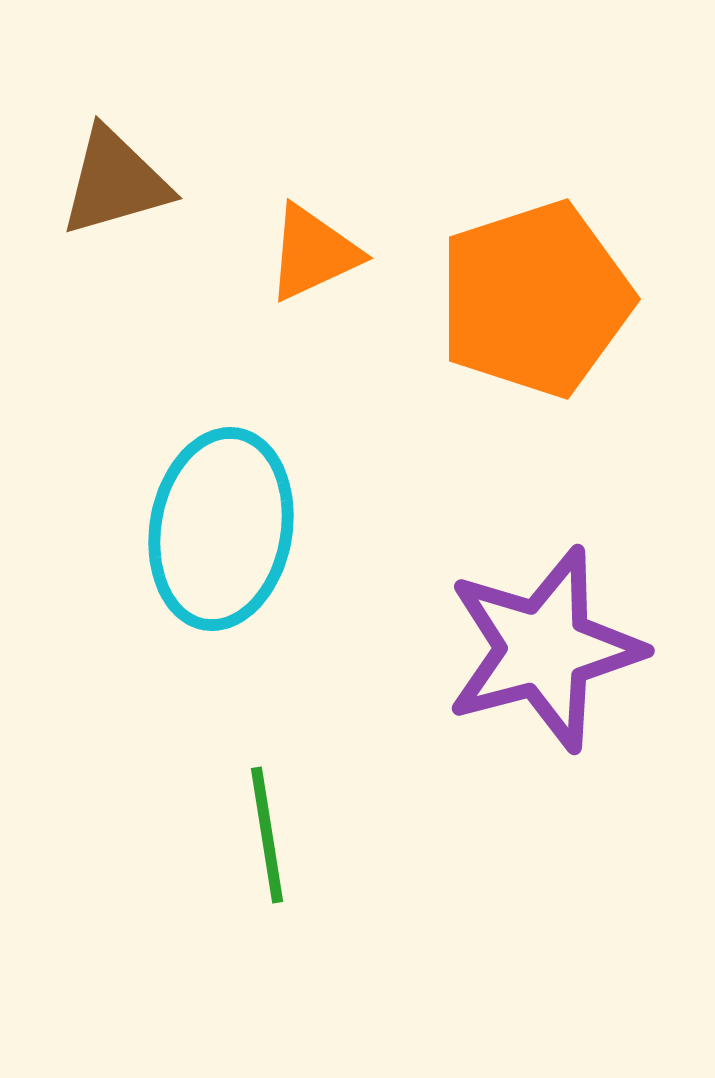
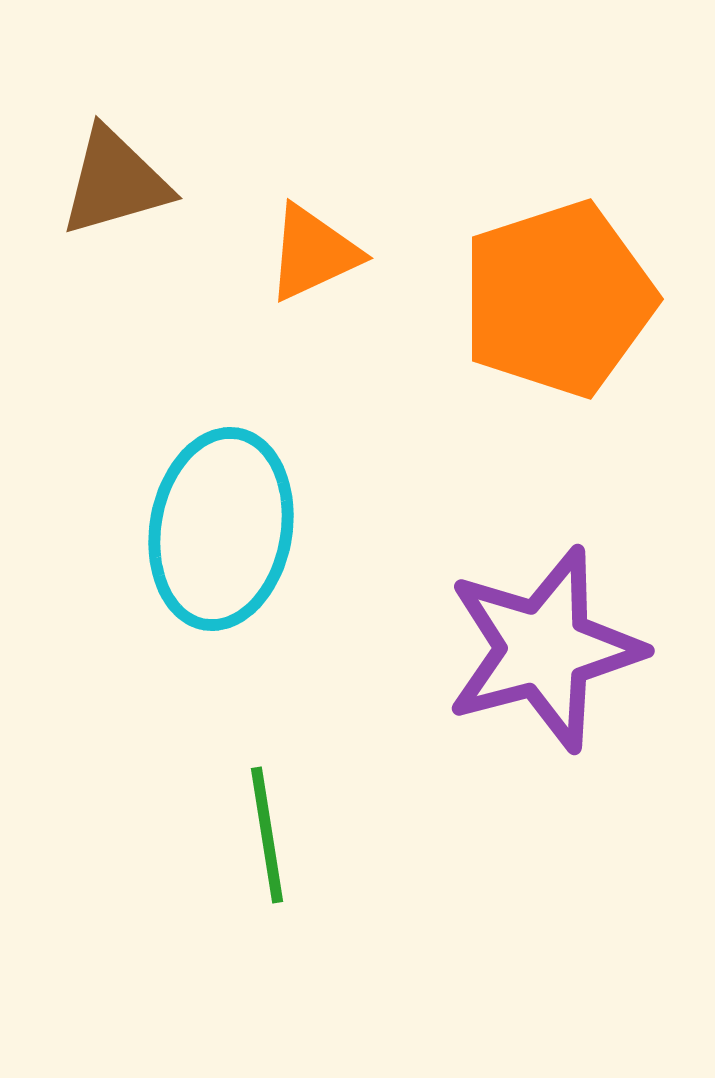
orange pentagon: moved 23 px right
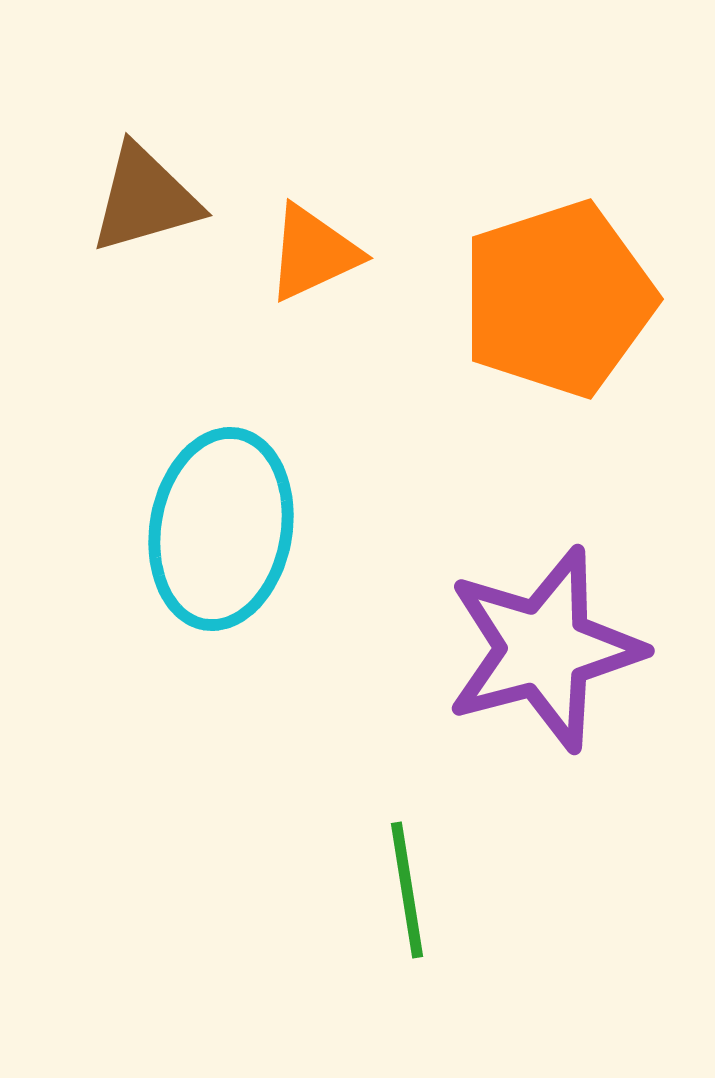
brown triangle: moved 30 px right, 17 px down
green line: moved 140 px right, 55 px down
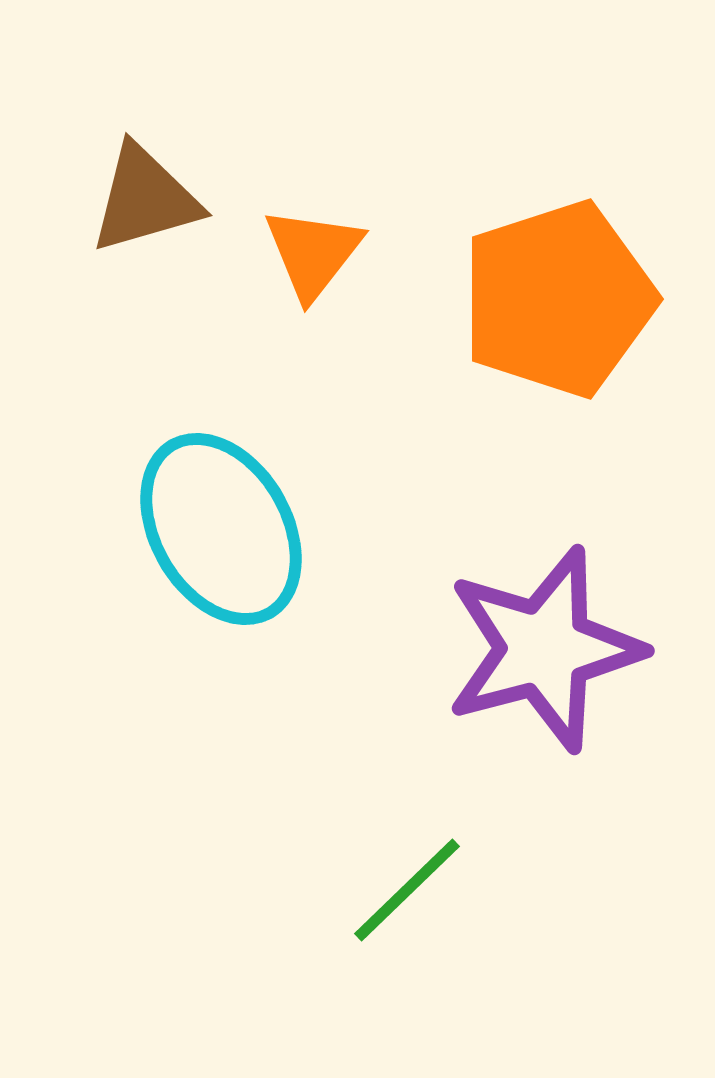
orange triangle: rotated 27 degrees counterclockwise
cyan ellipse: rotated 40 degrees counterclockwise
green line: rotated 55 degrees clockwise
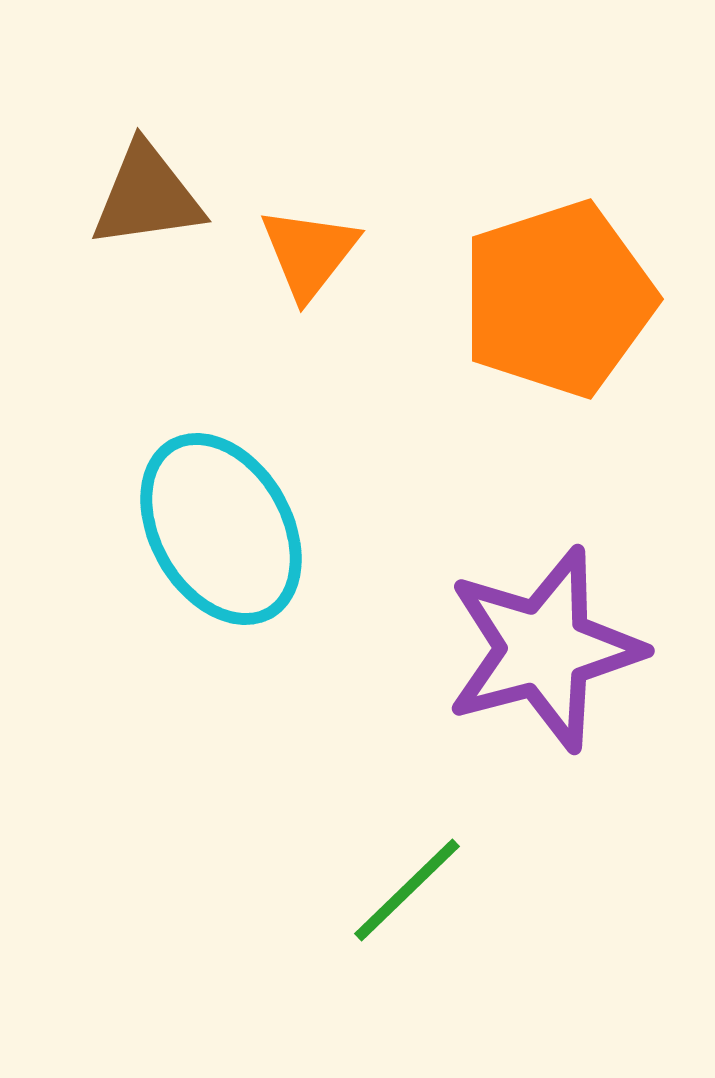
brown triangle: moved 2 px right, 3 px up; rotated 8 degrees clockwise
orange triangle: moved 4 px left
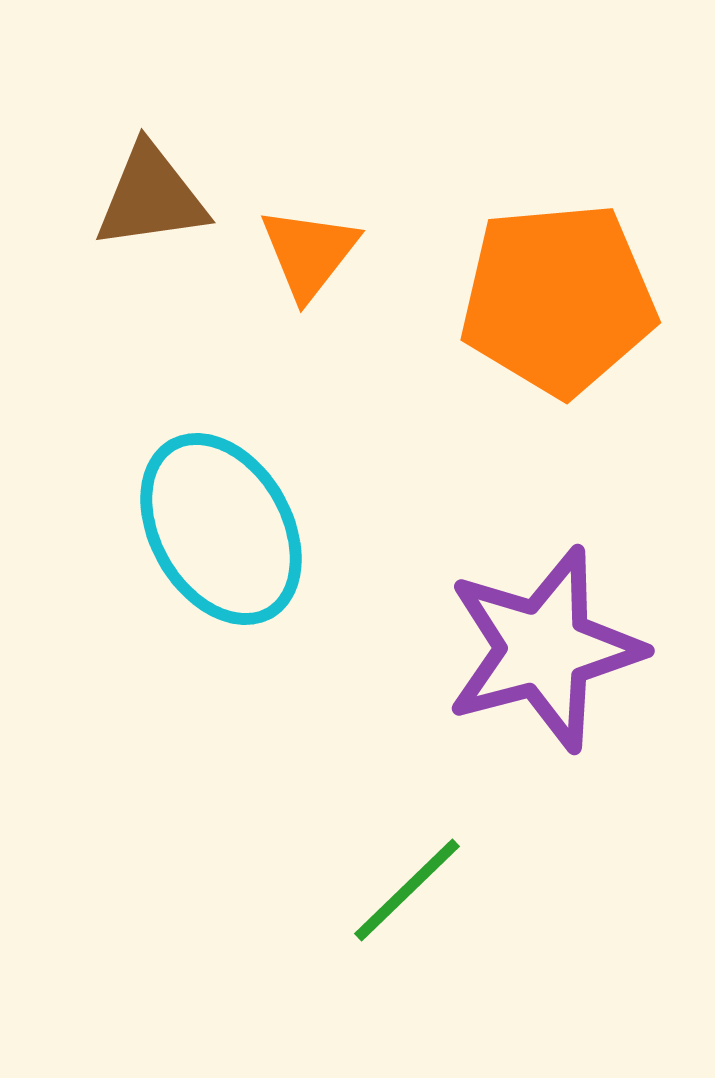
brown triangle: moved 4 px right, 1 px down
orange pentagon: rotated 13 degrees clockwise
